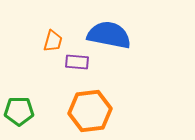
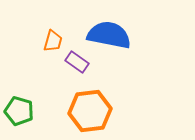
purple rectangle: rotated 30 degrees clockwise
green pentagon: rotated 16 degrees clockwise
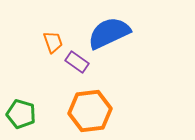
blue semicircle: moved 2 px up; rotated 36 degrees counterclockwise
orange trapezoid: moved 1 px down; rotated 35 degrees counterclockwise
green pentagon: moved 2 px right, 3 px down
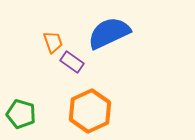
purple rectangle: moved 5 px left
orange hexagon: rotated 18 degrees counterclockwise
